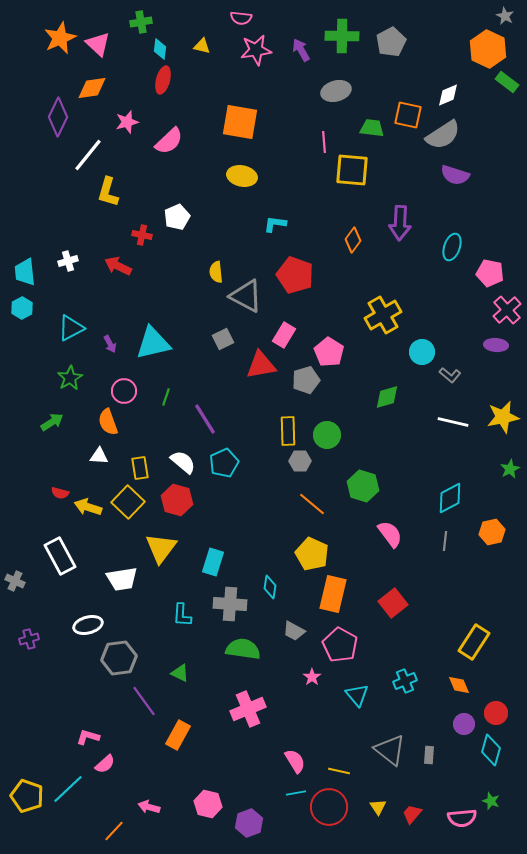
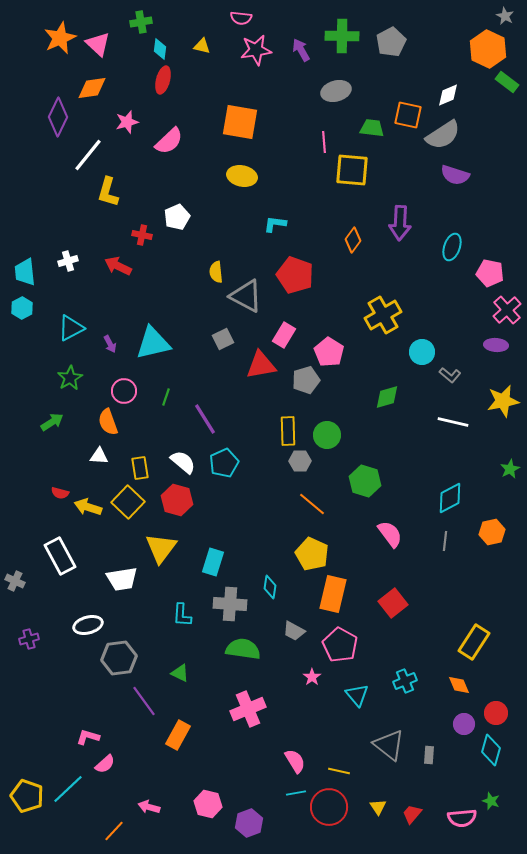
yellow star at (503, 417): moved 16 px up
green hexagon at (363, 486): moved 2 px right, 5 px up
gray triangle at (390, 750): moved 1 px left, 5 px up
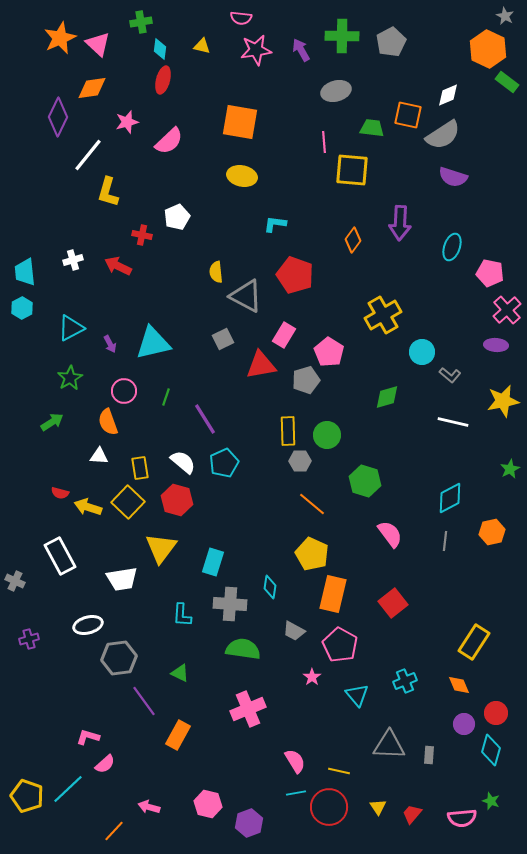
purple semicircle at (455, 175): moved 2 px left, 2 px down
white cross at (68, 261): moved 5 px right, 1 px up
gray triangle at (389, 745): rotated 36 degrees counterclockwise
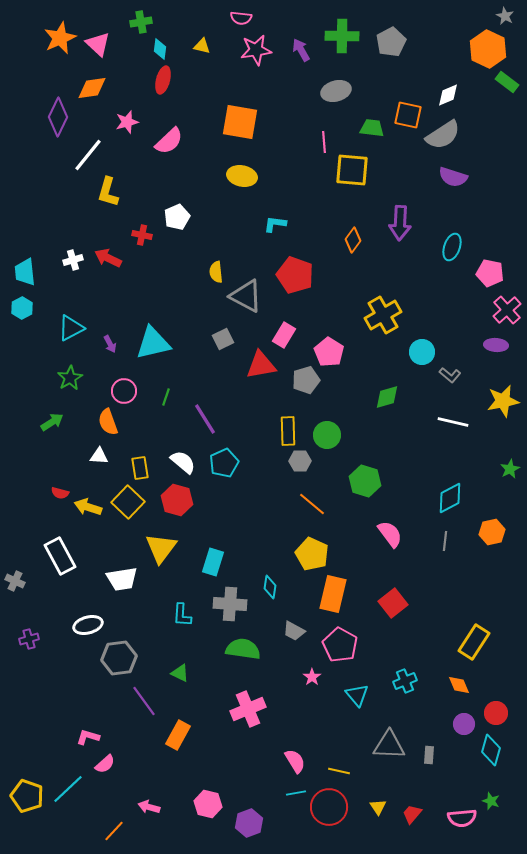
red arrow at (118, 266): moved 10 px left, 8 px up
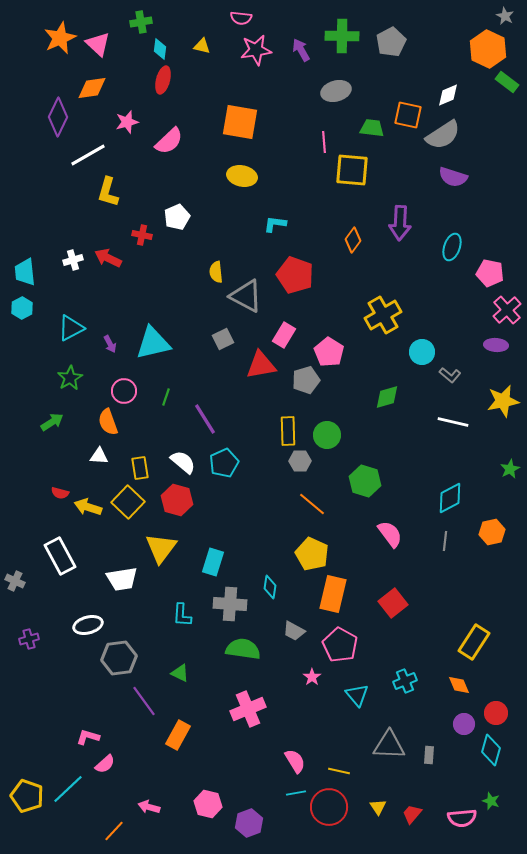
white line at (88, 155): rotated 21 degrees clockwise
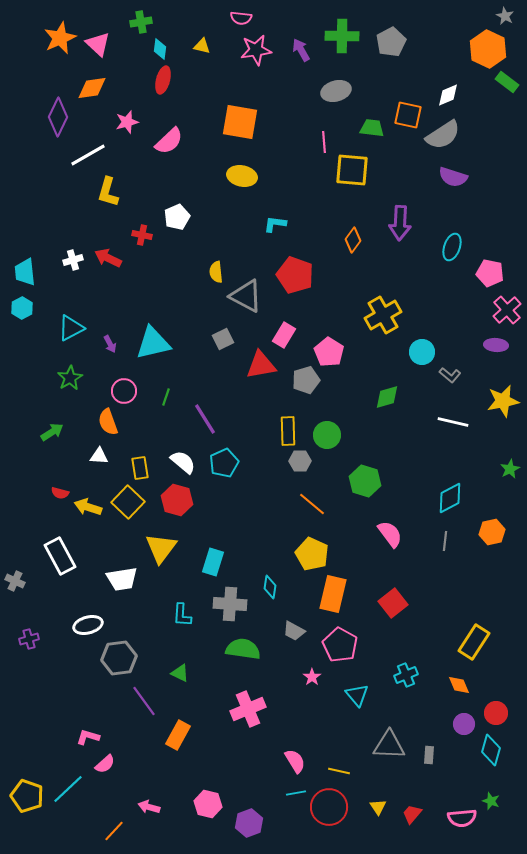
green arrow at (52, 422): moved 10 px down
cyan cross at (405, 681): moved 1 px right, 6 px up
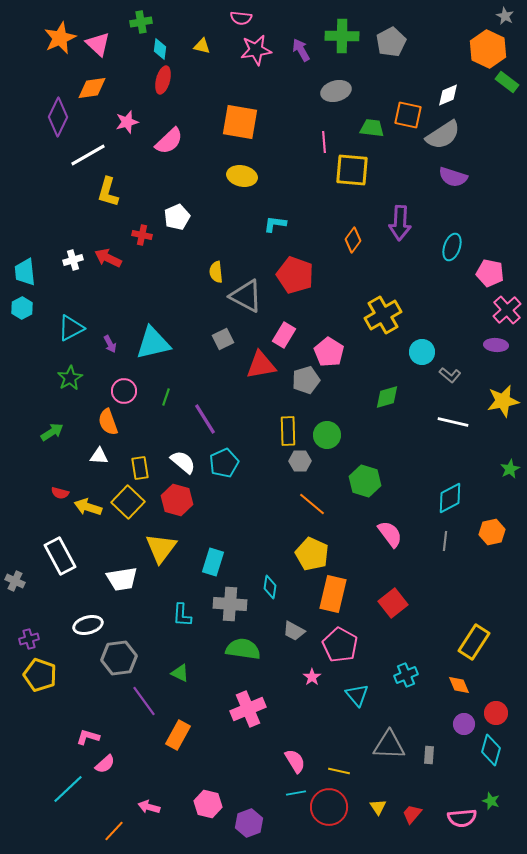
yellow pentagon at (27, 796): moved 13 px right, 121 px up
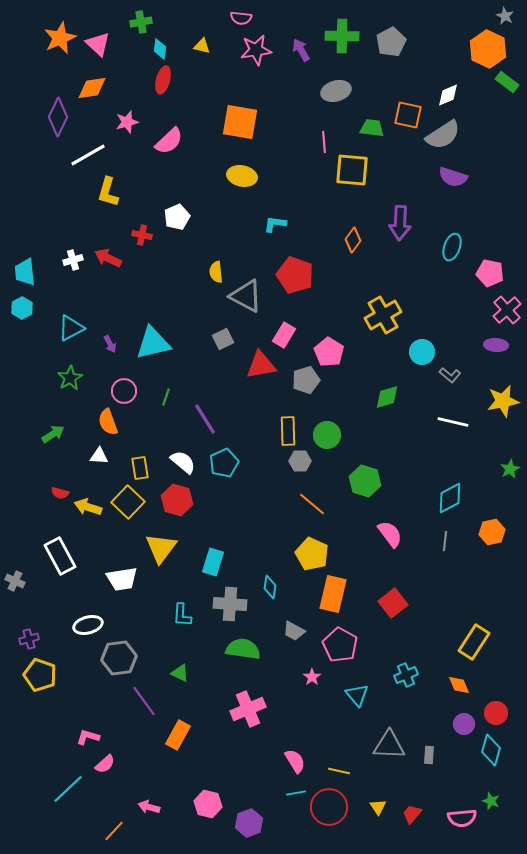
green arrow at (52, 432): moved 1 px right, 2 px down
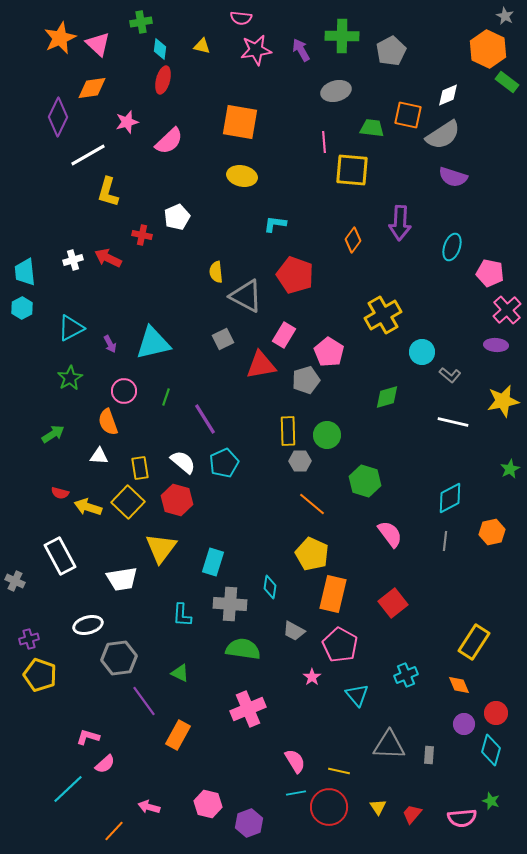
gray pentagon at (391, 42): moved 9 px down
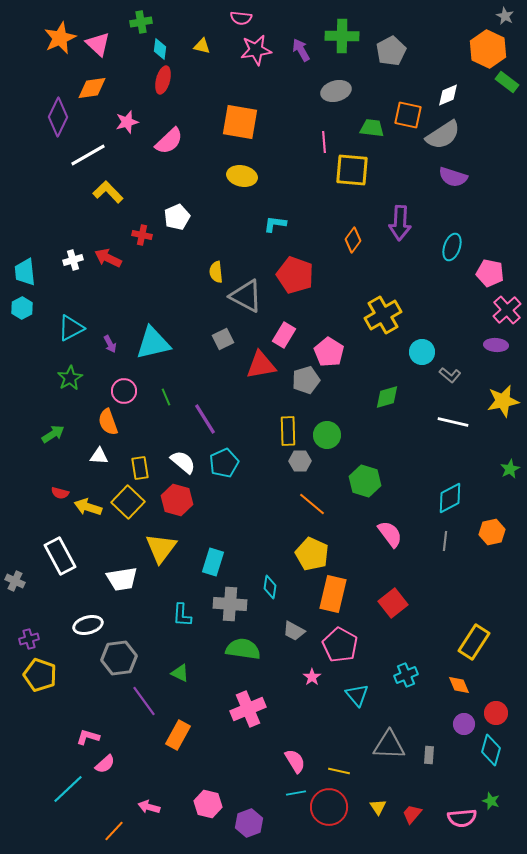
yellow L-shape at (108, 192): rotated 120 degrees clockwise
green line at (166, 397): rotated 42 degrees counterclockwise
